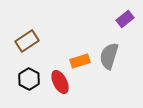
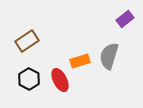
red ellipse: moved 2 px up
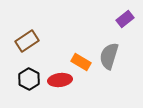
orange rectangle: moved 1 px right, 1 px down; rotated 48 degrees clockwise
red ellipse: rotated 70 degrees counterclockwise
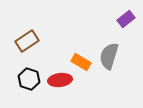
purple rectangle: moved 1 px right
black hexagon: rotated 10 degrees counterclockwise
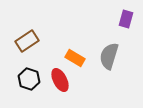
purple rectangle: rotated 36 degrees counterclockwise
orange rectangle: moved 6 px left, 4 px up
red ellipse: rotated 70 degrees clockwise
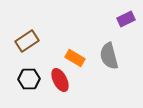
purple rectangle: rotated 48 degrees clockwise
gray semicircle: rotated 32 degrees counterclockwise
black hexagon: rotated 20 degrees counterclockwise
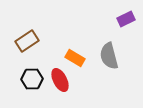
black hexagon: moved 3 px right
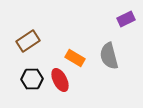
brown rectangle: moved 1 px right
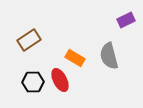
purple rectangle: moved 1 px down
brown rectangle: moved 1 px right, 1 px up
black hexagon: moved 1 px right, 3 px down
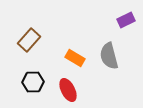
brown rectangle: rotated 15 degrees counterclockwise
red ellipse: moved 8 px right, 10 px down
